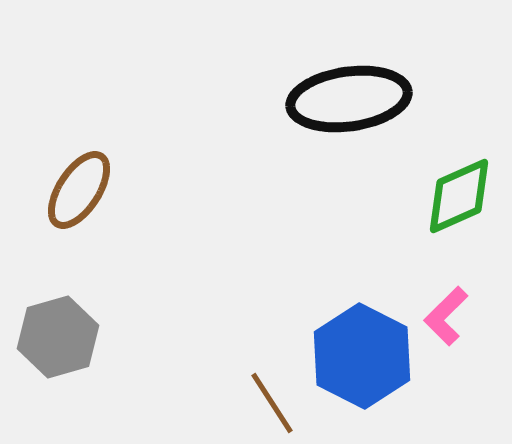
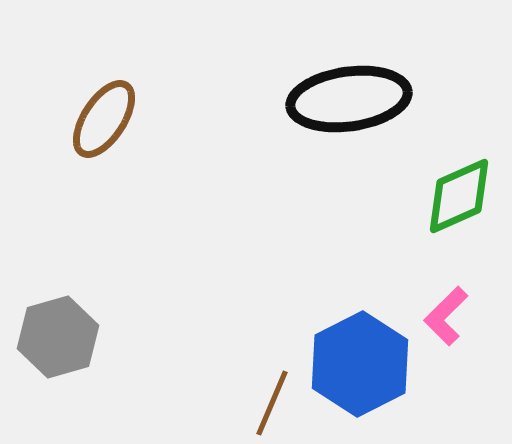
brown ellipse: moved 25 px right, 71 px up
blue hexagon: moved 2 px left, 8 px down; rotated 6 degrees clockwise
brown line: rotated 56 degrees clockwise
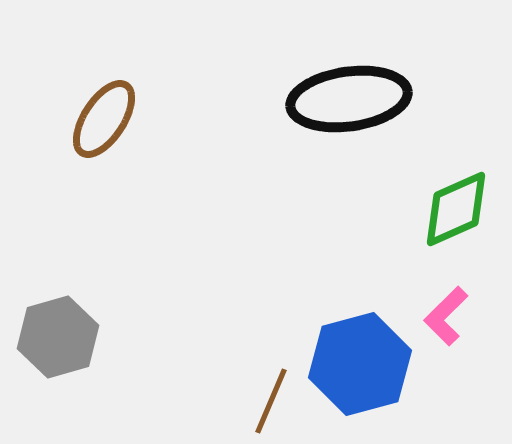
green diamond: moved 3 px left, 13 px down
blue hexagon: rotated 12 degrees clockwise
brown line: moved 1 px left, 2 px up
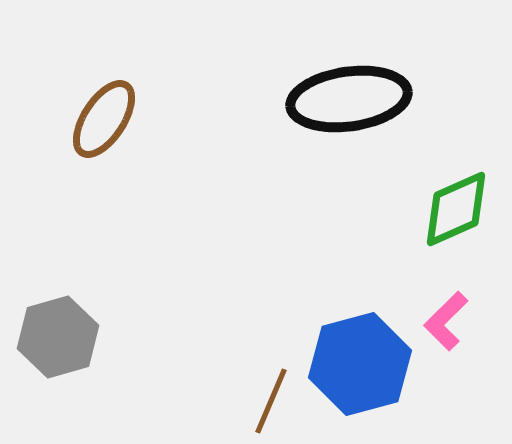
pink L-shape: moved 5 px down
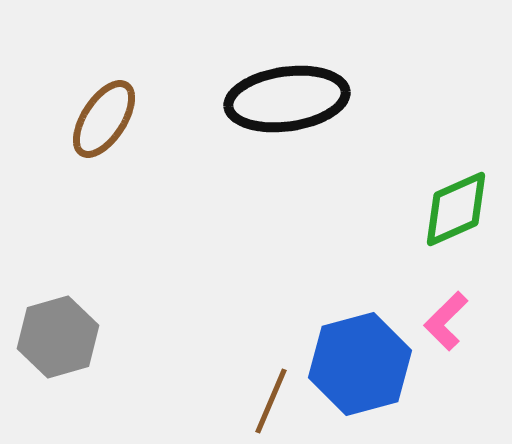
black ellipse: moved 62 px left
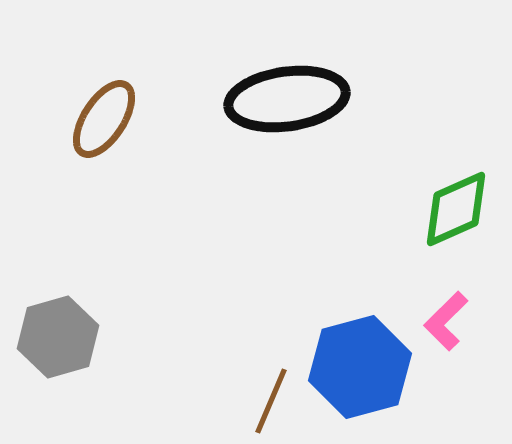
blue hexagon: moved 3 px down
